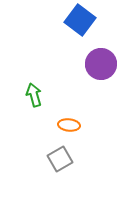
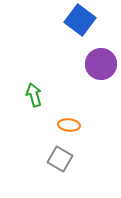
gray square: rotated 30 degrees counterclockwise
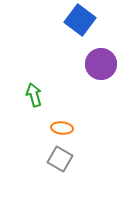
orange ellipse: moved 7 px left, 3 px down
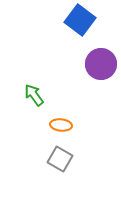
green arrow: rotated 20 degrees counterclockwise
orange ellipse: moved 1 px left, 3 px up
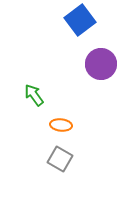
blue square: rotated 16 degrees clockwise
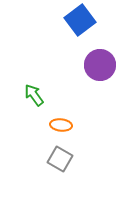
purple circle: moved 1 px left, 1 px down
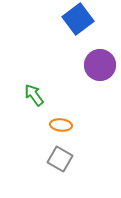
blue square: moved 2 px left, 1 px up
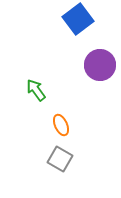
green arrow: moved 2 px right, 5 px up
orange ellipse: rotated 60 degrees clockwise
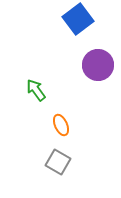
purple circle: moved 2 px left
gray square: moved 2 px left, 3 px down
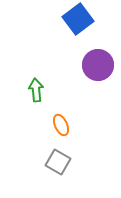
green arrow: rotated 30 degrees clockwise
